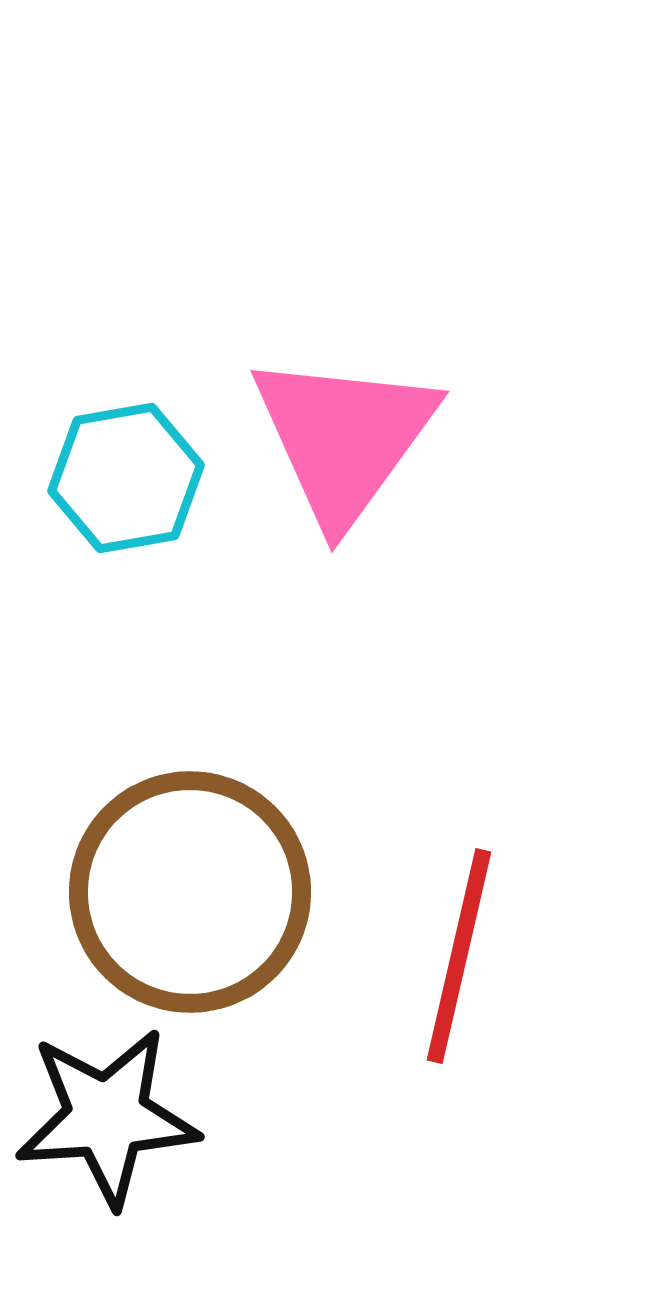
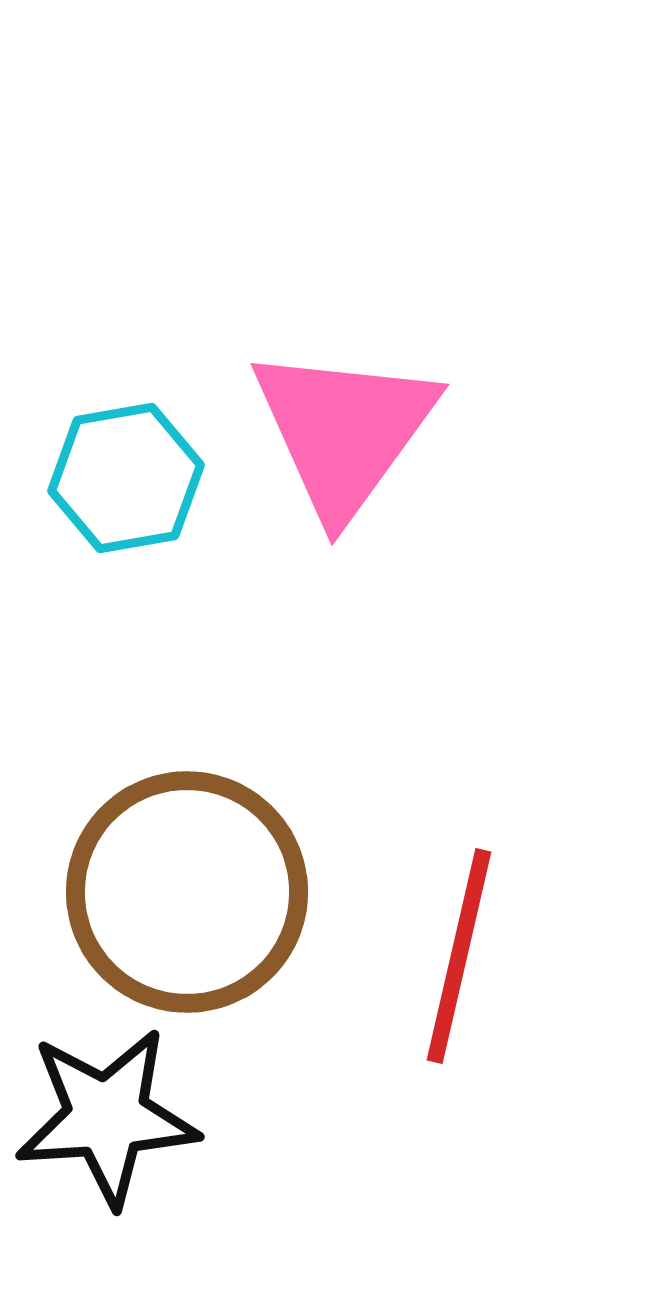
pink triangle: moved 7 px up
brown circle: moved 3 px left
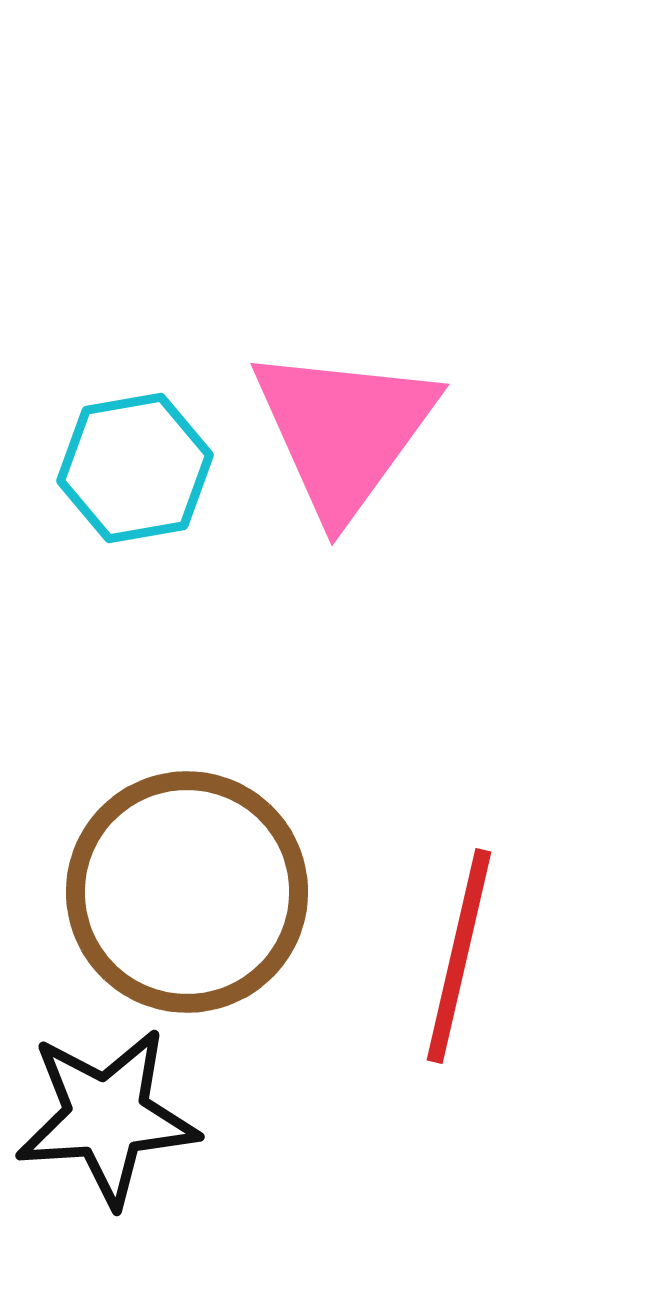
cyan hexagon: moved 9 px right, 10 px up
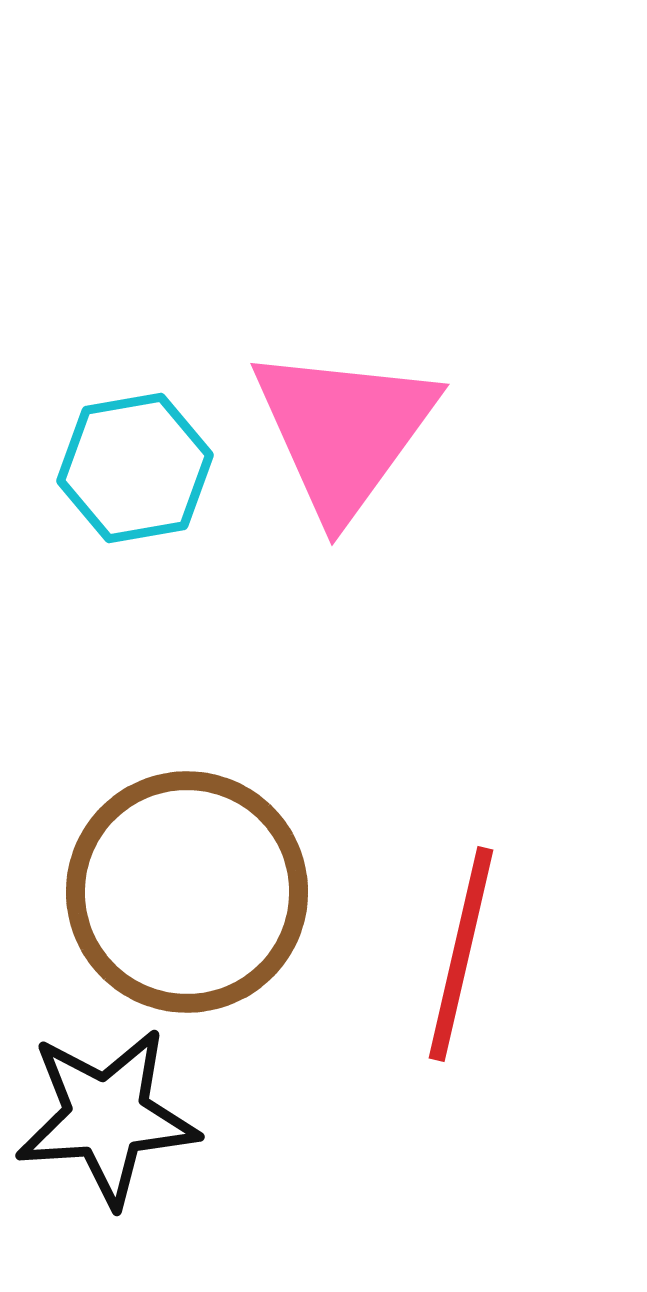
red line: moved 2 px right, 2 px up
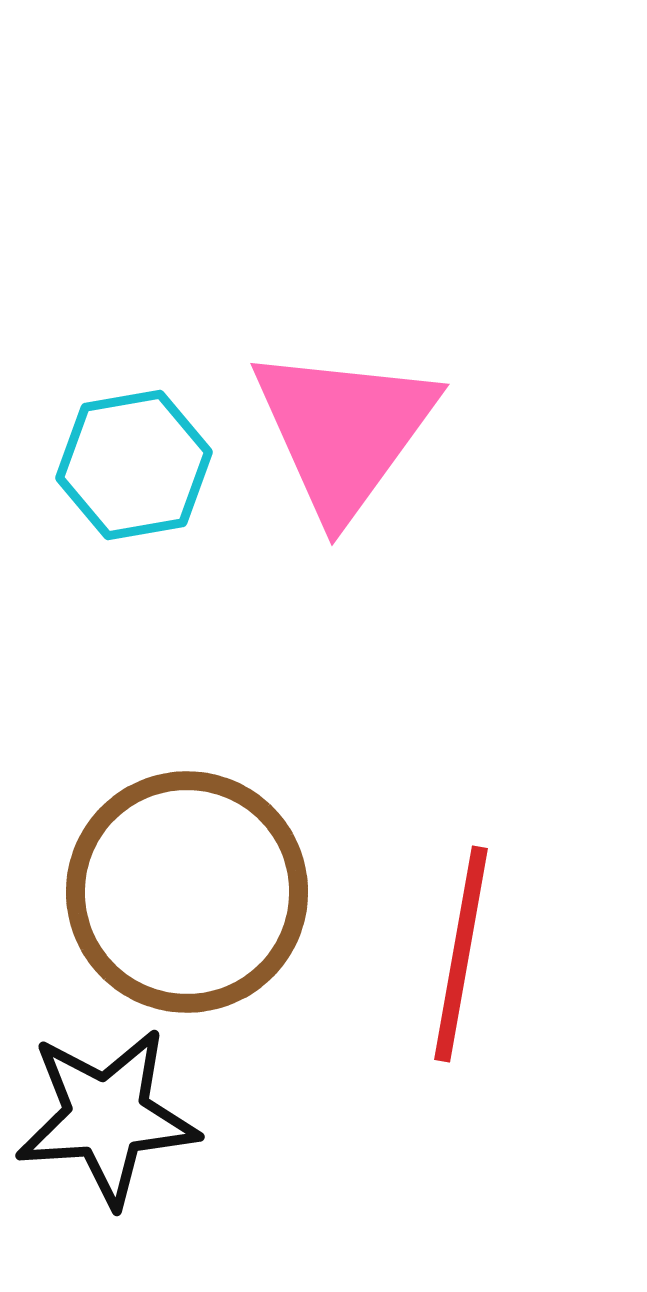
cyan hexagon: moved 1 px left, 3 px up
red line: rotated 3 degrees counterclockwise
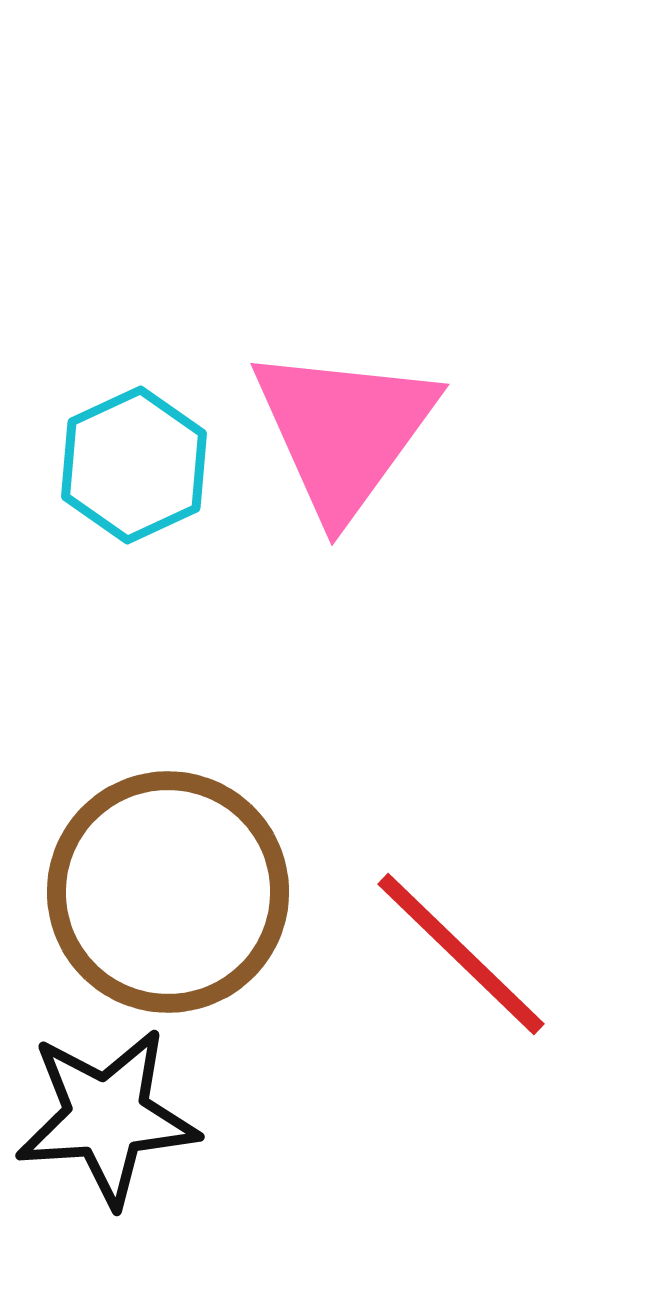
cyan hexagon: rotated 15 degrees counterclockwise
brown circle: moved 19 px left
red line: rotated 56 degrees counterclockwise
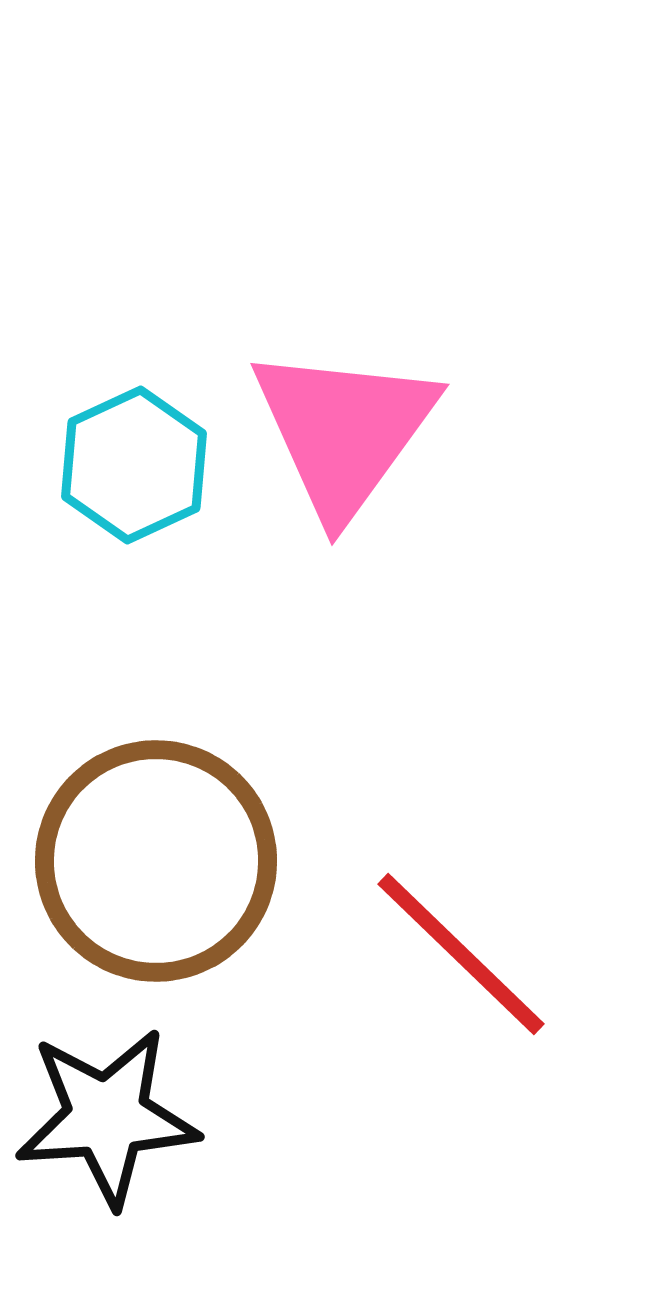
brown circle: moved 12 px left, 31 px up
